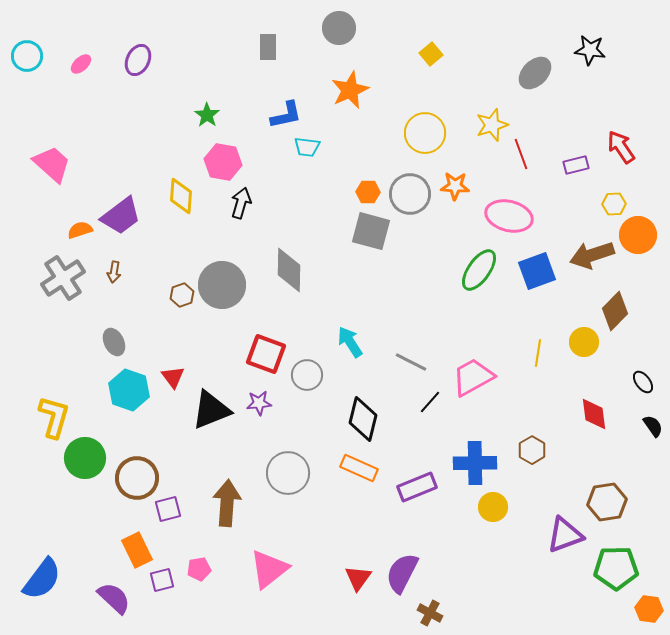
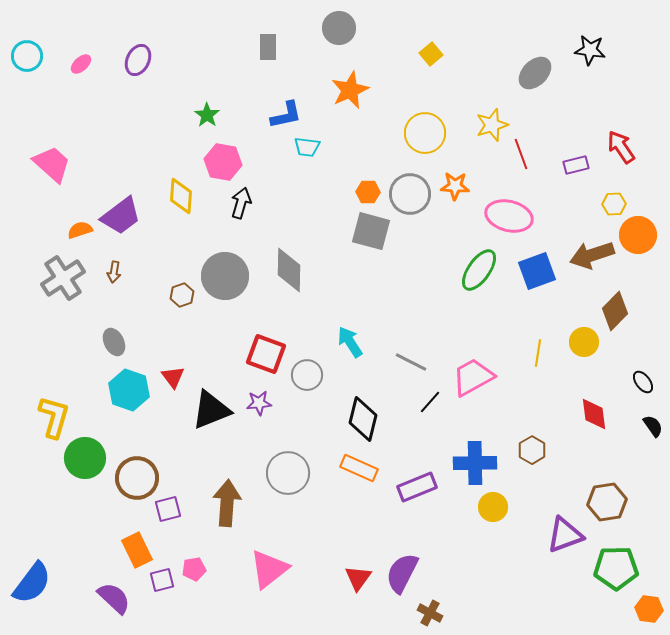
gray circle at (222, 285): moved 3 px right, 9 px up
pink pentagon at (199, 569): moved 5 px left
blue semicircle at (42, 579): moved 10 px left, 4 px down
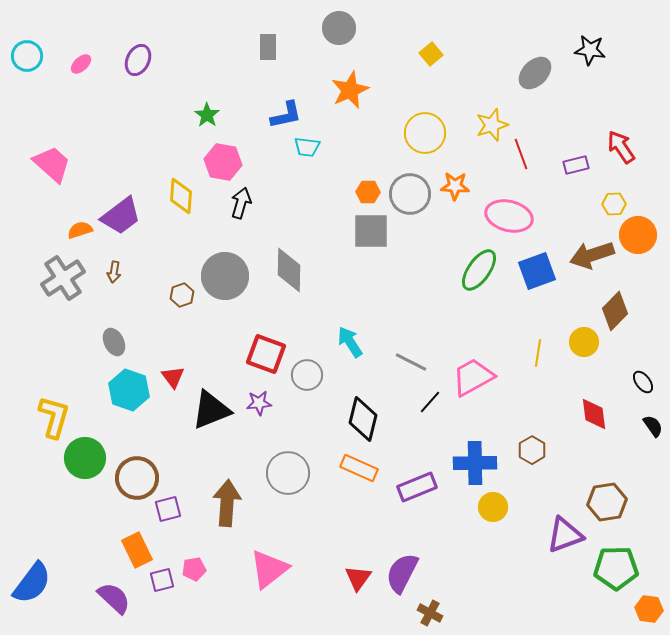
gray square at (371, 231): rotated 15 degrees counterclockwise
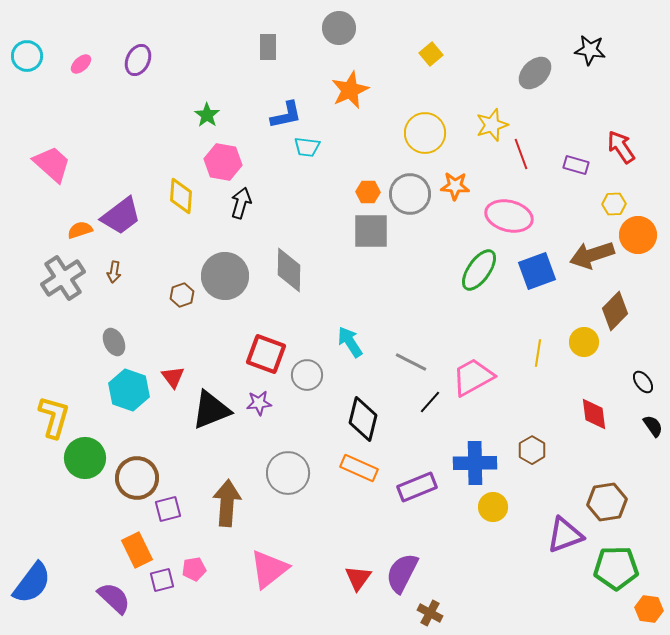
purple rectangle at (576, 165): rotated 30 degrees clockwise
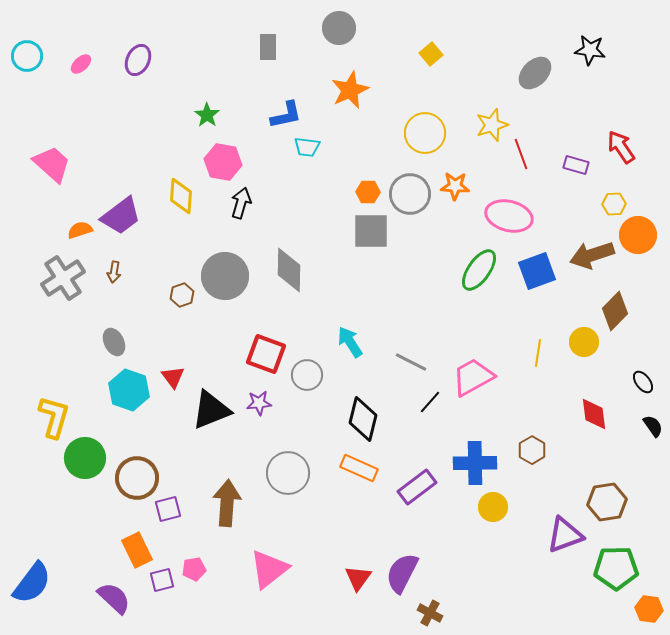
purple rectangle at (417, 487): rotated 15 degrees counterclockwise
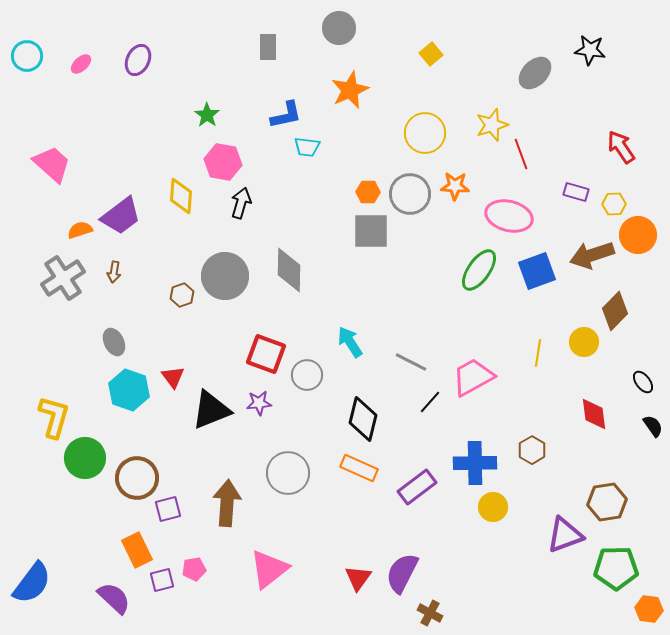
purple rectangle at (576, 165): moved 27 px down
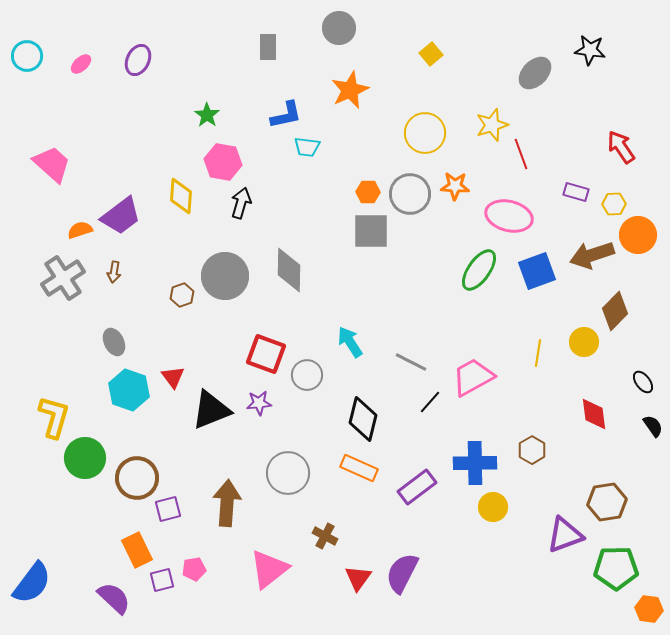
brown cross at (430, 613): moved 105 px left, 77 px up
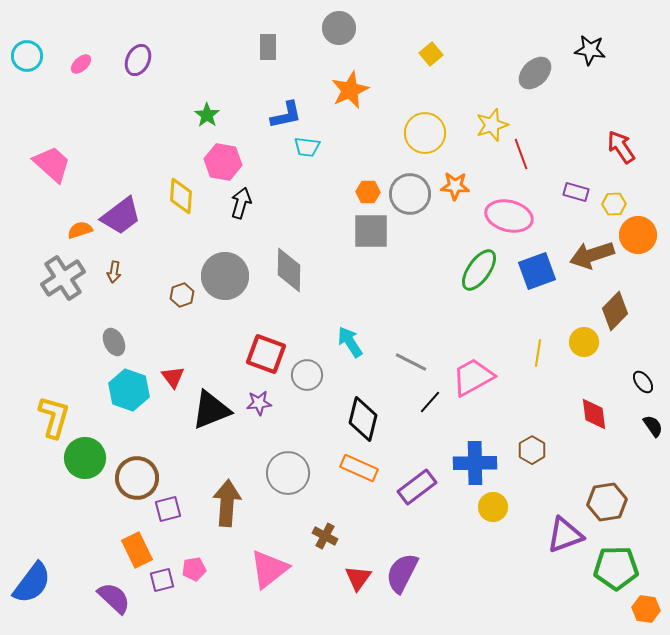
orange hexagon at (649, 609): moved 3 px left
